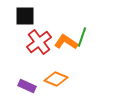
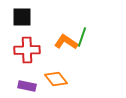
black square: moved 3 px left, 1 px down
red cross: moved 12 px left, 8 px down; rotated 35 degrees clockwise
orange diamond: rotated 30 degrees clockwise
purple rectangle: rotated 12 degrees counterclockwise
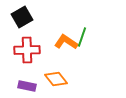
black square: rotated 30 degrees counterclockwise
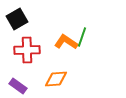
black square: moved 5 px left, 2 px down
orange diamond: rotated 55 degrees counterclockwise
purple rectangle: moved 9 px left; rotated 24 degrees clockwise
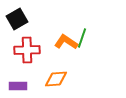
green line: moved 1 px down
purple rectangle: rotated 36 degrees counterclockwise
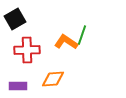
black square: moved 2 px left
green line: moved 3 px up
orange diamond: moved 3 px left
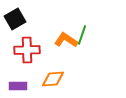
orange L-shape: moved 2 px up
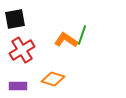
black square: rotated 20 degrees clockwise
red cross: moved 5 px left; rotated 30 degrees counterclockwise
orange diamond: rotated 20 degrees clockwise
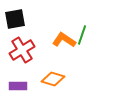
orange L-shape: moved 2 px left
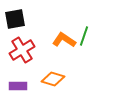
green line: moved 2 px right, 1 px down
